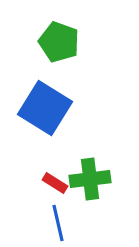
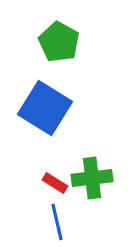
green pentagon: rotated 9 degrees clockwise
green cross: moved 2 px right, 1 px up
blue line: moved 1 px left, 1 px up
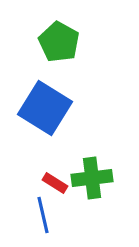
blue line: moved 14 px left, 7 px up
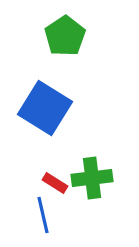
green pentagon: moved 6 px right, 6 px up; rotated 9 degrees clockwise
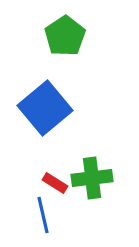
blue square: rotated 18 degrees clockwise
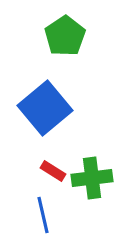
red rectangle: moved 2 px left, 12 px up
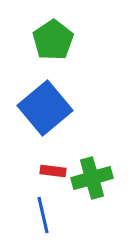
green pentagon: moved 12 px left, 4 px down
red rectangle: rotated 25 degrees counterclockwise
green cross: rotated 9 degrees counterclockwise
